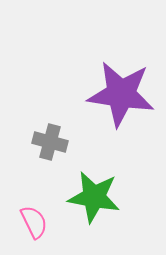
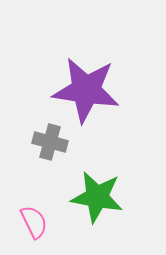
purple star: moved 35 px left, 4 px up
green star: moved 3 px right
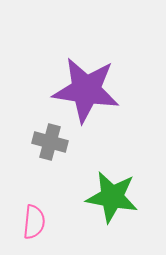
green star: moved 15 px right
pink semicircle: rotated 32 degrees clockwise
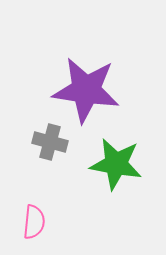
green star: moved 4 px right, 33 px up
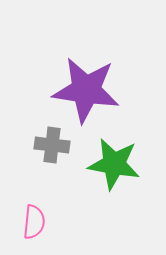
gray cross: moved 2 px right, 3 px down; rotated 8 degrees counterclockwise
green star: moved 2 px left
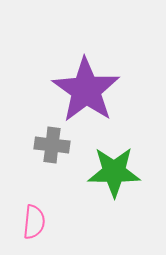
purple star: rotated 26 degrees clockwise
green star: moved 8 px down; rotated 10 degrees counterclockwise
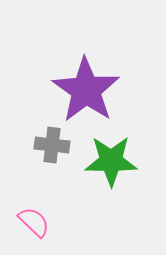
green star: moved 3 px left, 11 px up
pink semicircle: rotated 52 degrees counterclockwise
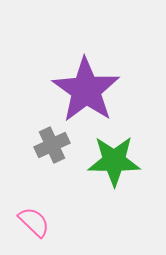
gray cross: rotated 32 degrees counterclockwise
green star: moved 3 px right
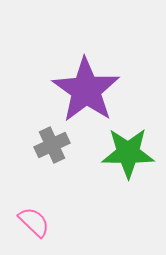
green star: moved 14 px right, 8 px up
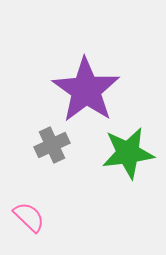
green star: rotated 8 degrees counterclockwise
pink semicircle: moved 5 px left, 5 px up
